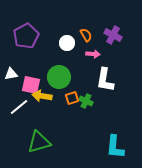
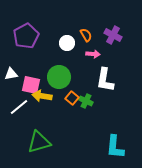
orange square: rotated 32 degrees counterclockwise
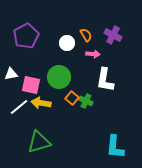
yellow arrow: moved 1 px left, 7 px down
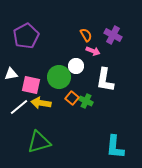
white circle: moved 9 px right, 23 px down
pink arrow: moved 3 px up; rotated 16 degrees clockwise
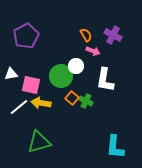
green circle: moved 2 px right, 1 px up
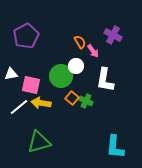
orange semicircle: moved 6 px left, 7 px down
pink arrow: rotated 32 degrees clockwise
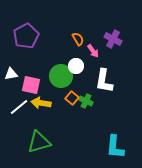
purple cross: moved 4 px down
orange semicircle: moved 2 px left, 3 px up
white L-shape: moved 1 px left, 1 px down
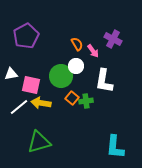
orange semicircle: moved 1 px left, 5 px down
green cross: rotated 32 degrees counterclockwise
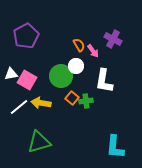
orange semicircle: moved 2 px right, 1 px down
pink square: moved 4 px left, 5 px up; rotated 18 degrees clockwise
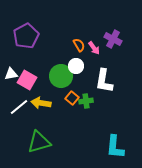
pink arrow: moved 1 px right, 3 px up
